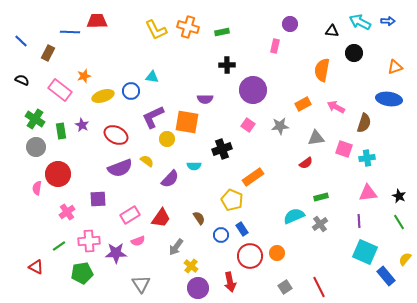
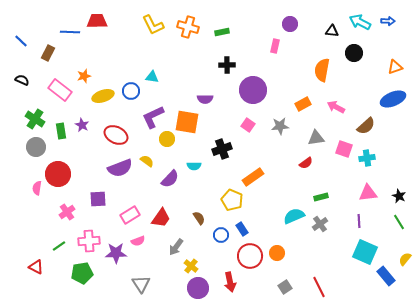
yellow L-shape at (156, 30): moved 3 px left, 5 px up
blue ellipse at (389, 99): moved 4 px right; rotated 30 degrees counterclockwise
brown semicircle at (364, 123): moved 2 px right, 3 px down; rotated 30 degrees clockwise
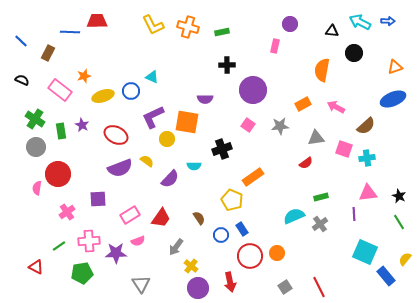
cyan triangle at (152, 77): rotated 16 degrees clockwise
purple line at (359, 221): moved 5 px left, 7 px up
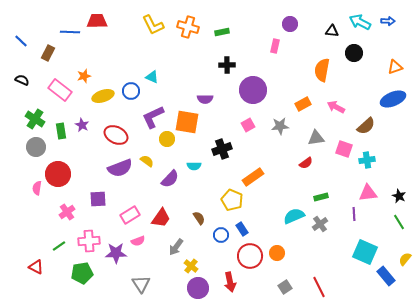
pink square at (248, 125): rotated 24 degrees clockwise
cyan cross at (367, 158): moved 2 px down
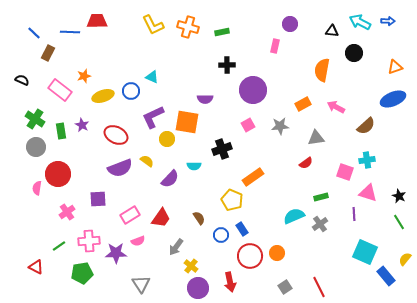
blue line at (21, 41): moved 13 px right, 8 px up
pink square at (344, 149): moved 1 px right, 23 px down
pink triangle at (368, 193): rotated 24 degrees clockwise
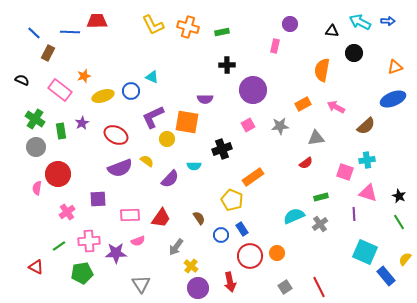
purple star at (82, 125): moved 2 px up; rotated 16 degrees clockwise
pink rectangle at (130, 215): rotated 30 degrees clockwise
